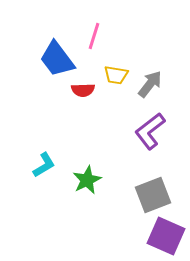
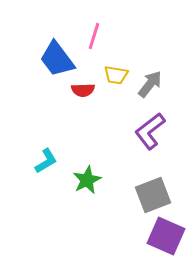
cyan L-shape: moved 2 px right, 4 px up
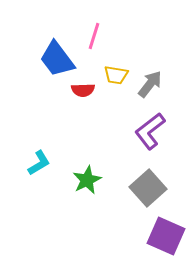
cyan L-shape: moved 7 px left, 2 px down
gray square: moved 5 px left, 7 px up; rotated 21 degrees counterclockwise
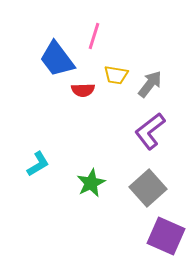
cyan L-shape: moved 1 px left, 1 px down
green star: moved 4 px right, 3 px down
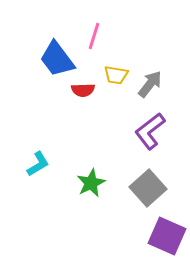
purple square: moved 1 px right
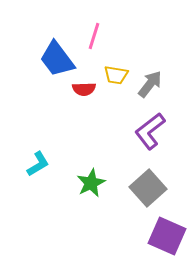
red semicircle: moved 1 px right, 1 px up
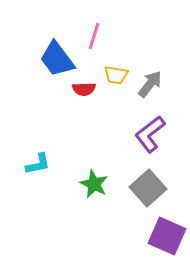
purple L-shape: moved 3 px down
cyan L-shape: rotated 20 degrees clockwise
green star: moved 3 px right, 1 px down; rotated 20 degrees counterclockwise
